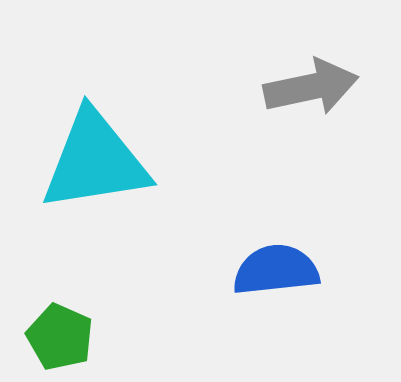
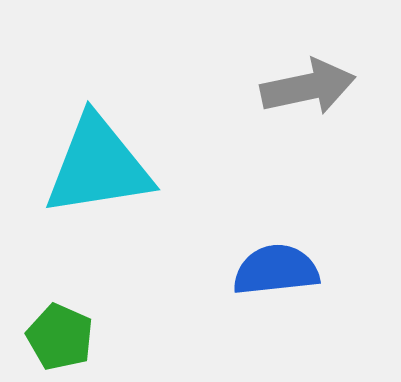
gray arrow: moved 3 px left
cyan triangle: moved 3 px right, 5 px down
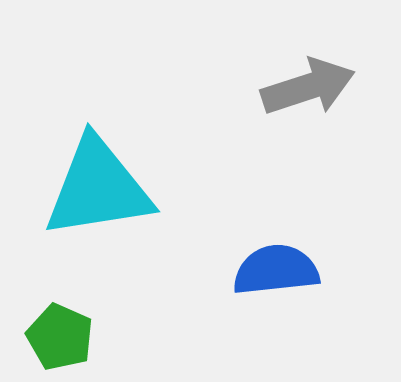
gray arrow: rotated 6 degrees counterclockwise
cyan triangle: moved 22 px down
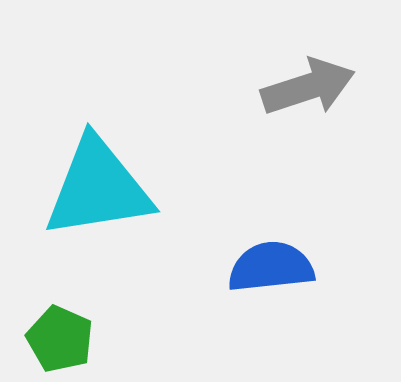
blue semicircle: moved 5 px left, 3 px up
green pentagon: moved 2 px down
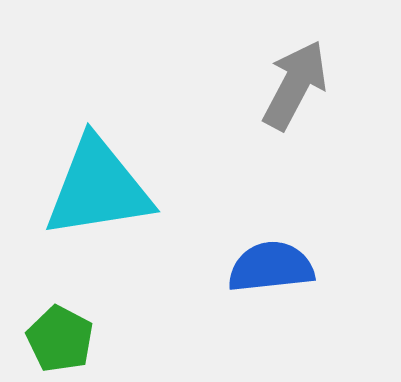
gray arrow: moved 13 px left, 2 px up; rotated 44 degrees counterclockwise
green pentagon: rotated 4 degrees clockwise
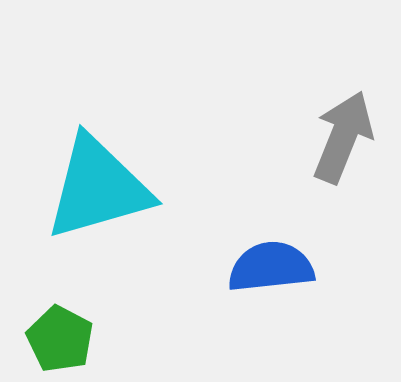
gray arrow: moved 48 px right, 52 px down; rotated 6 degrees counterclockwise
cyan triangle: rotated 7 degrees counterclockwise
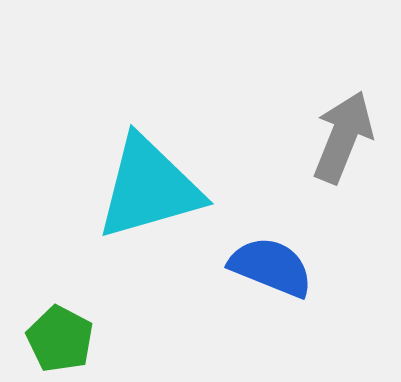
cyan triangle: moved 51 px right
blue semicircle: rotated 28 degrees clockwise
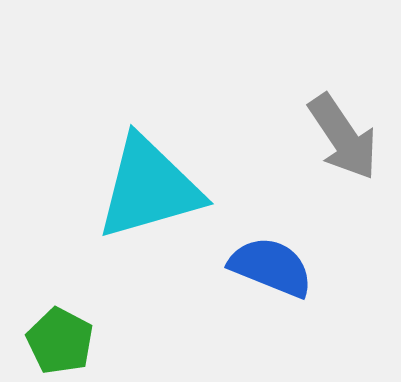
gray arrow: rotated 124 degrees clockwise
green pentagon: moved 2 px down
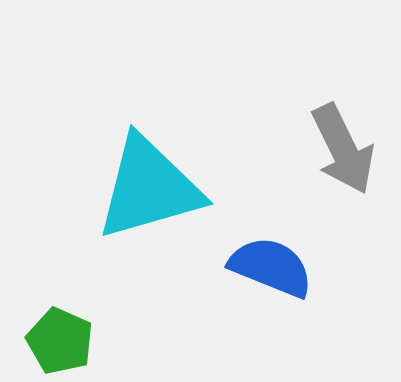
gray arrow: moved 12 px down; rotated 8 degrees clockwise
green pentagon: rotated 4 degrees counterclockwise
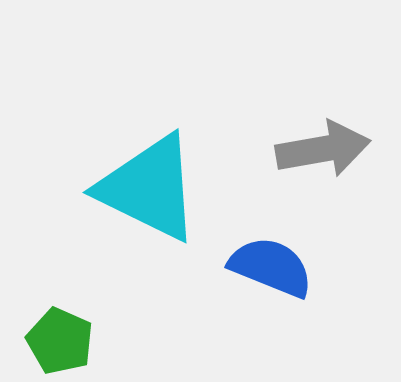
gray arrow: moved 20 px left; rotated 74 degrees counterclockwise
cyan triangle: rotated 42 degrees clockwise
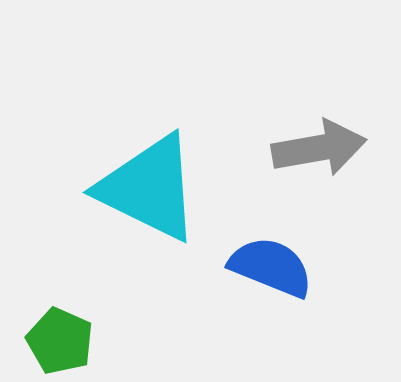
gray arrow: moved 4 px left, 1 px up
